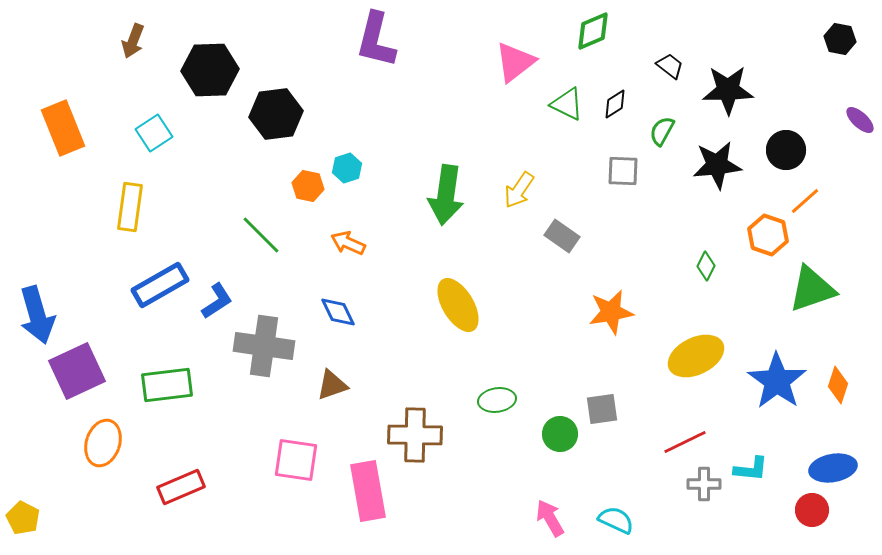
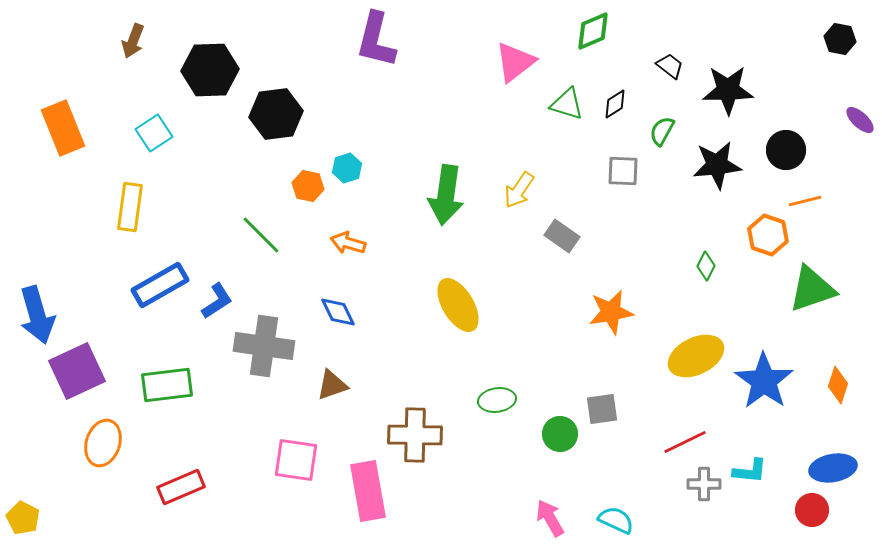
green triangle at (567, 104): rotated 9 degrees counterclockwise
orange line at (805, 201): rotated 28 degrees clockwise
orange arrow at (348, 243): rotated 8 degrees counterclockwise
blue star at (777, 381): moved 13 px left
cyan L-shape at (751, 469): moved 1 px left, 2 px down
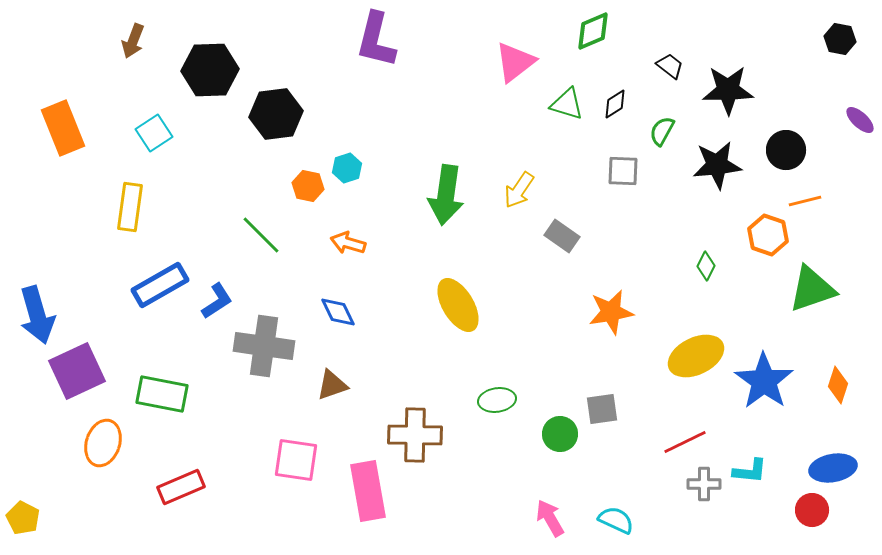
green rectangle at (167, 385): moved 5 px left, 9 px down; rotated 18 degrees clockwise
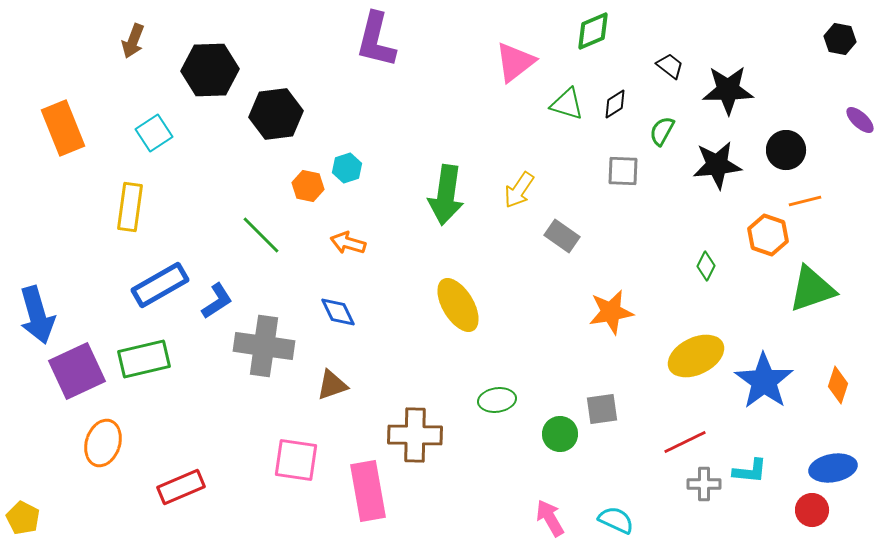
green rectangle at (162, 394): moved 18 px left, 35 px up; rotated 24 degrees counterclockwise
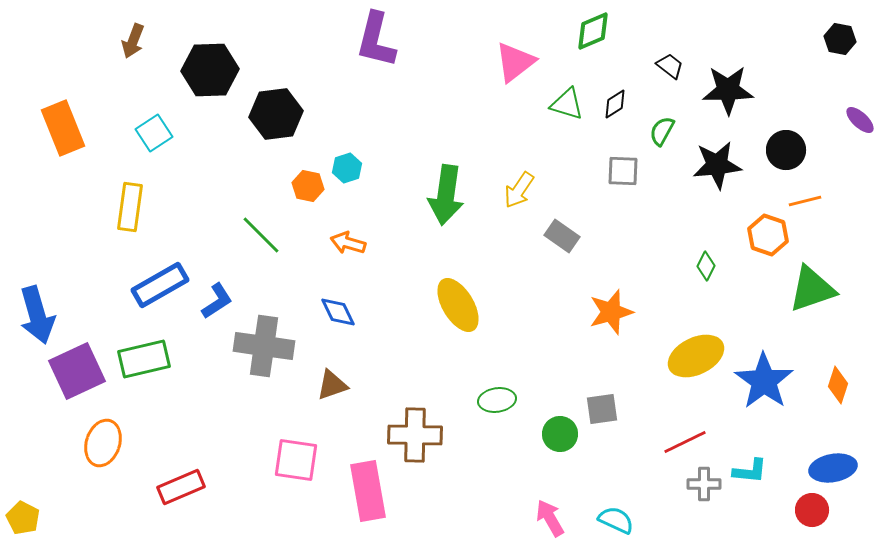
orange star at (611, 312): rotated 6 degrees counterclockwise
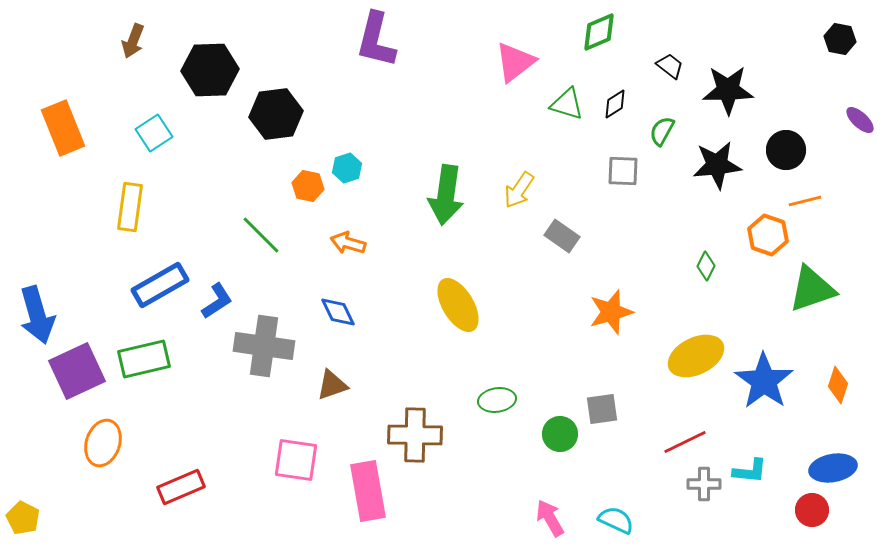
green diamond at (593, 31): moved 6 px right, 1 px down
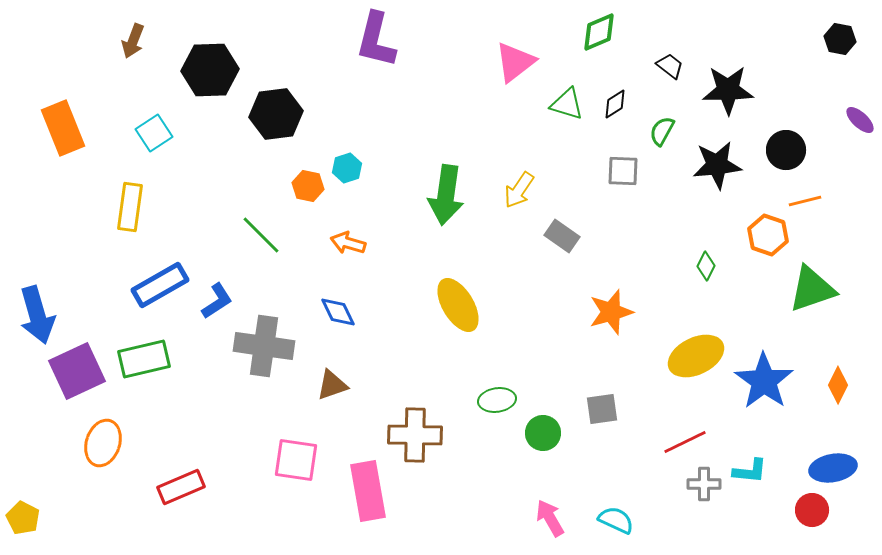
orange diamond at (838, 385): rotated 9 degrees clockwise
green circle at (560, 434): moved 17 px left, 1 px up
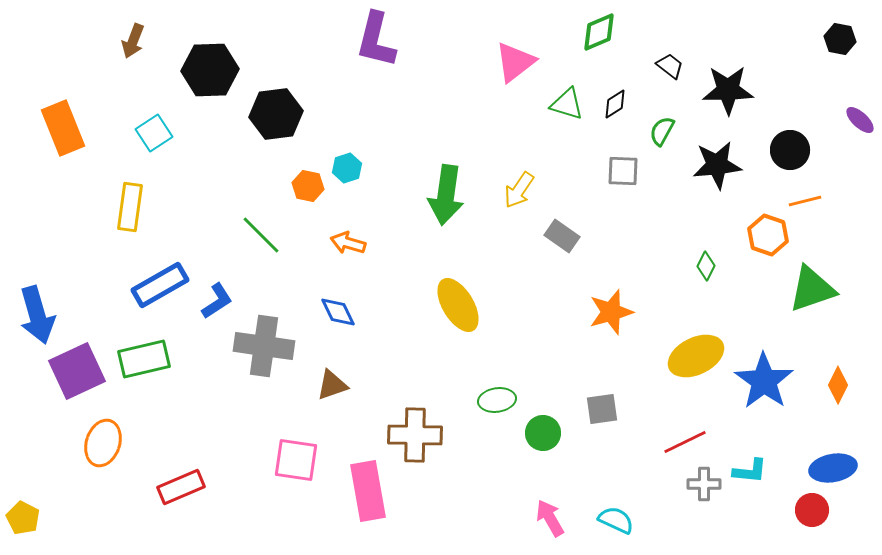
black circle at (786, 150): moved 4 px right
